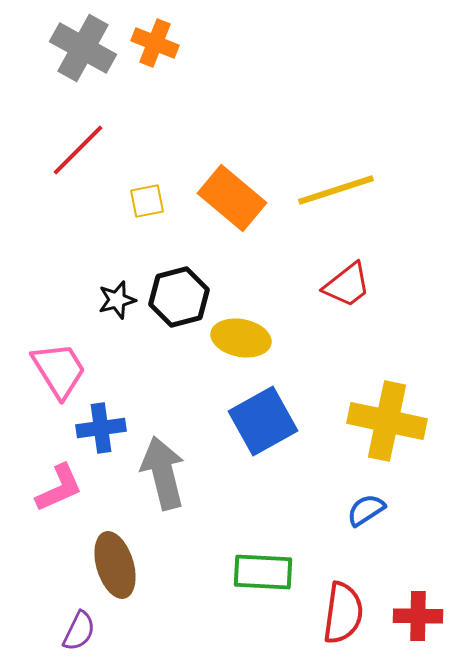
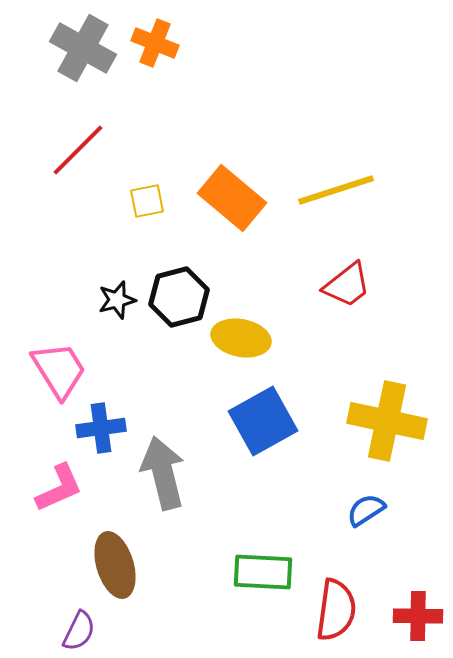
red semicircle: moved 7 px left, 3 px up
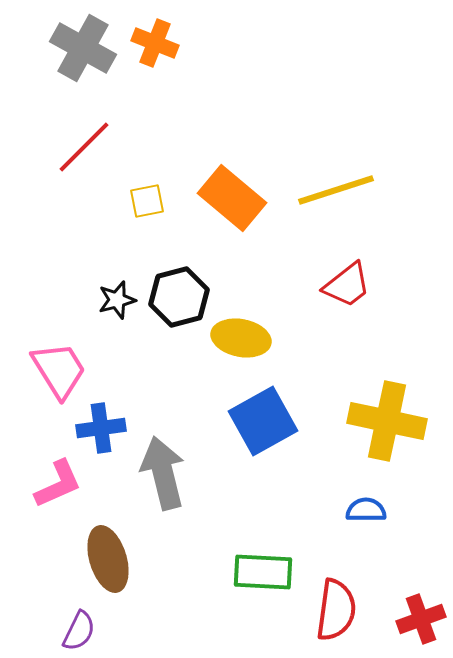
red line: moved 6 px right, 3 px up
pink L-shape: moved 1 px left, 4 px up
blue semicircle: rotated 33 degrees clockwise
brown ellipse: moved 7 px left, 6 px up
red cross: moved 3 px right, 3 px down; rotated 21 degrees counterclockwise
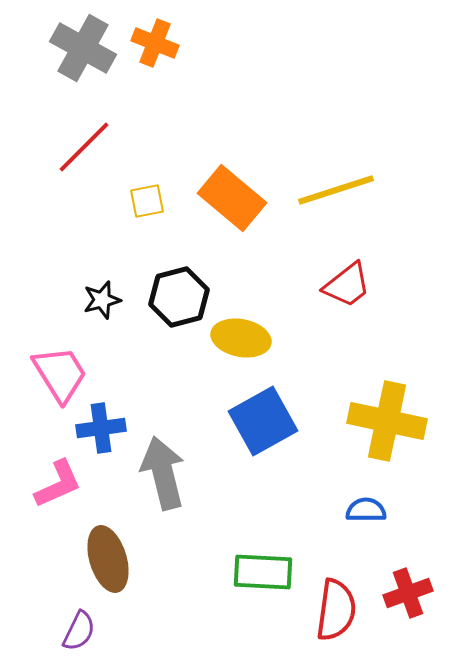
black star: moved 15 px left
pink trapezoid: moved 1 px right, 4 px down
red cross: moved 13 px left, 26 px up
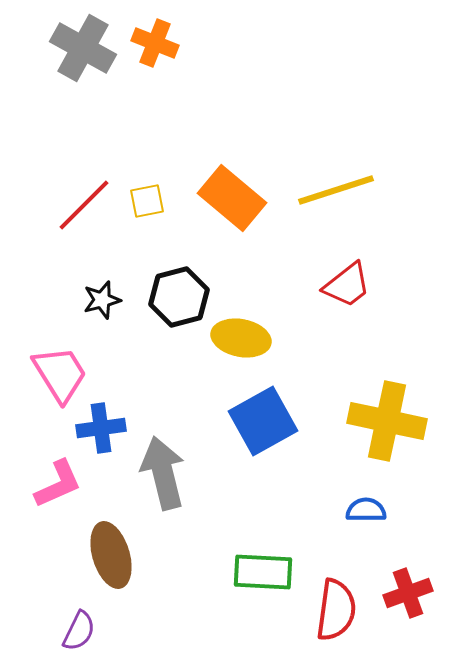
red line: moved 58 px down
brown ellipse: moved 3 px right, 4 px up
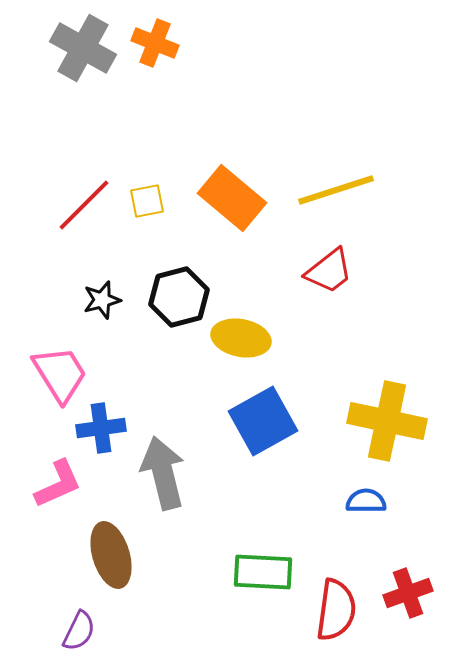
red trapezoid: moved 18 px left, 14 px up
blue semicircle: moved 9 px up
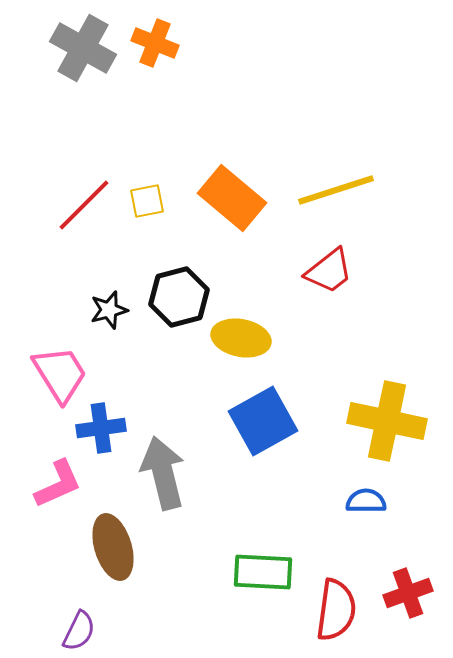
black star: moved 7 px right, 10 px down
brown ellipse: moved 2 px right, 8 px up
